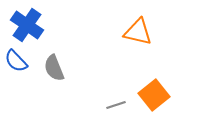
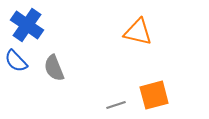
orange square: rotated 24 degrees clockwise
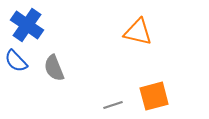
orange square: moved 1 px down
gray line: moved 3 px left
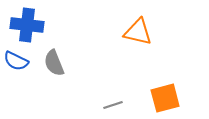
blue cross: rotated 28 degrees counterclockwise
blue semicircle: rotated 20 degrees counterclockwise
gray semicircle: moved 5 px up
orange square: moved 11 px right, 2 px down
